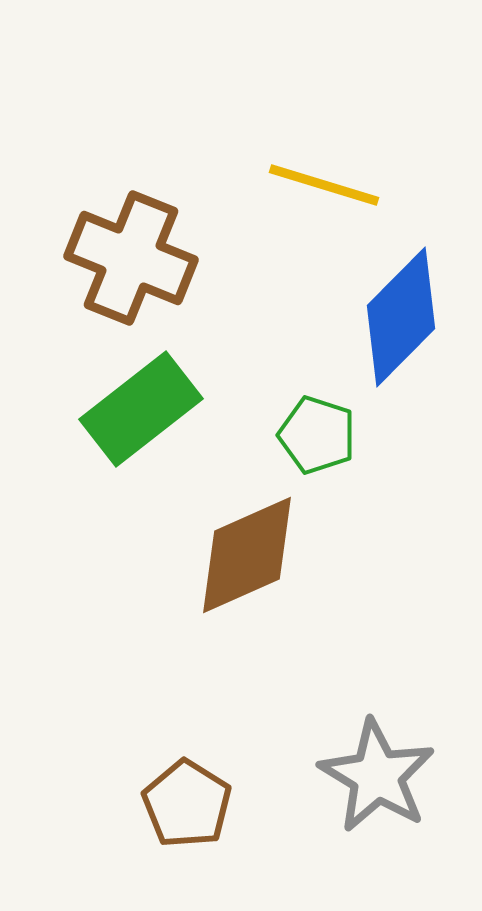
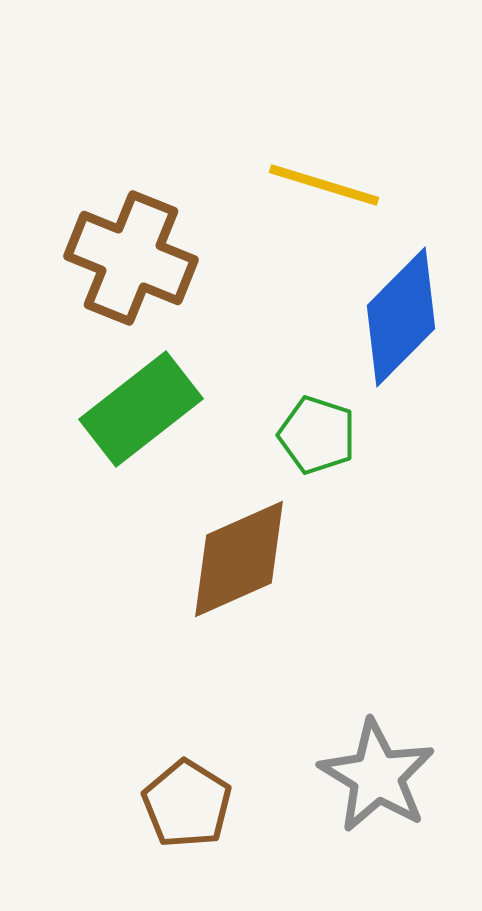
brown diamond: moved 8 px left, 4 px down
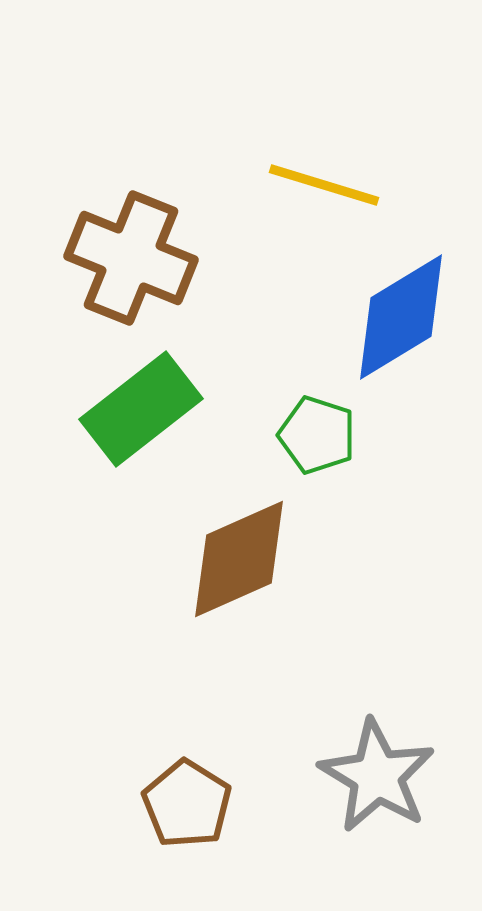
blue diamond: rotated 14 degrees clockwise
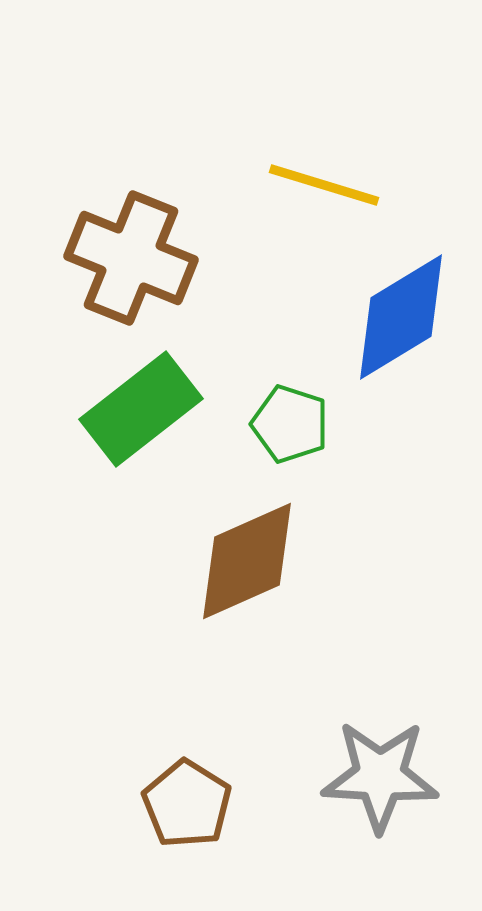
green pentagon: moved 27 px left, 11 px up
brown diamond: moved 8 px right, 2 px down
gray star: moved 3 px right; rotated 28 degrees counterclockwise
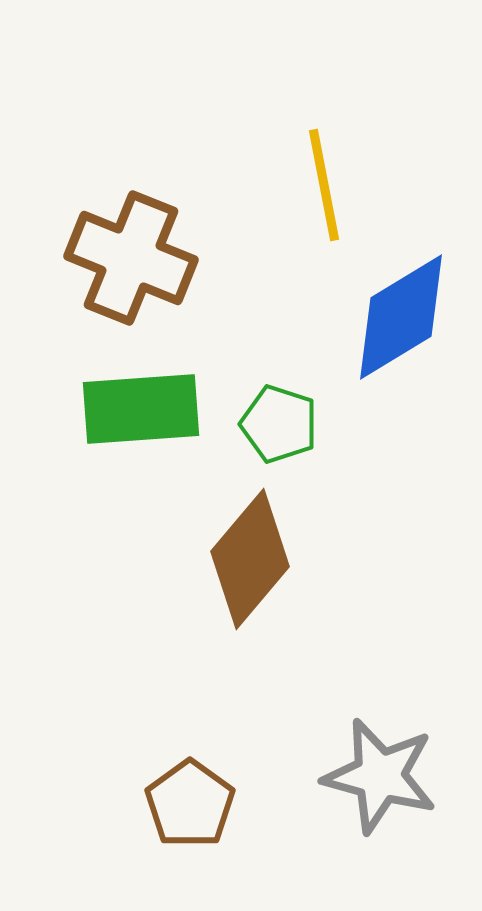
yellow line: rotated 62 degrees clockwise
green rectangle: rotated 34 degrees clockwise
green pentagon: moved 11 px left
brown diamond: moved 3 px right, 2 px up; rotated 26 degrees counterclockwise
gray star: rotated 12 degrees clockwise
brown pentagon: moved 3 px right; rotated 4 degrees clockwise
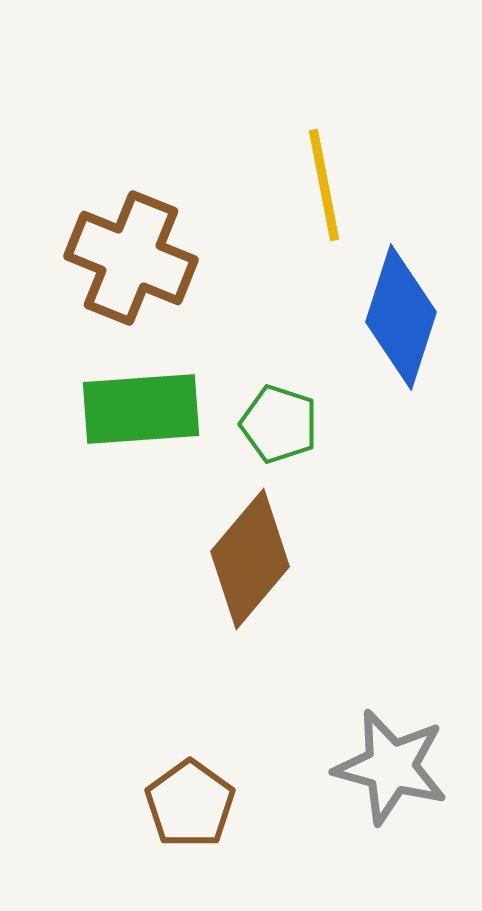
blue diamond: rotated 41 degrees counterclockwise
gray star: moved 11 px right, 9 px up
